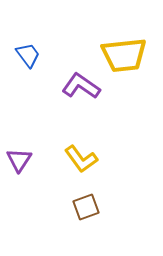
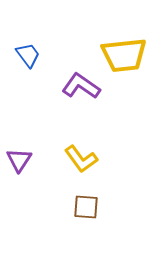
brown square: rotated 24 degrees clockwise
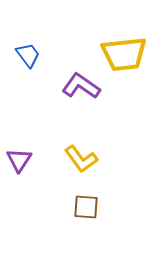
yellow trapezoid: moved 1 px up
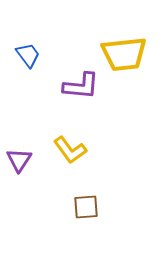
purple L-shape: rotated 150 degrees clockwise
yellow L-shape: moved 11 px left, 9 px up
brown square: rotated 8 degrees counterclockwise
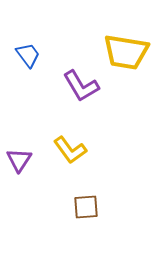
yellow trapezoid: moved 2 px right, 2 px up; rotated 15 degrees clockwise
purple L-shape: rotated 54 degrees clockwise
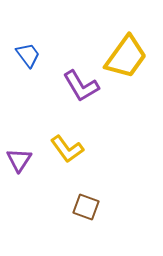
yellow trapezoid: moved 5 px down; rotated 63 degrees counterclockwise
yellow L-shape: moved 3 px left, 1 px up
brown square: rotated 24 degrees clockwise
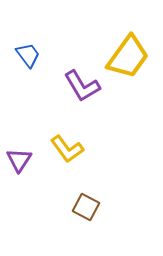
yellow trapezoid: moved 2 px right
purple L-shape: moved 1 px right
brown square: rotated 8 degrees clockwise
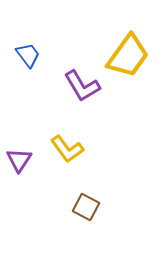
yellow trapezoid: moved 1 px up
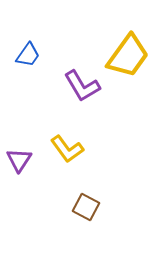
blue trapezoid: rotated 72 degrees clockwise
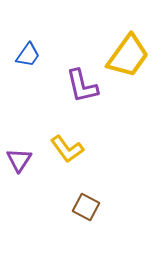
purple L-shape: rotated 18 degrees clockwise
